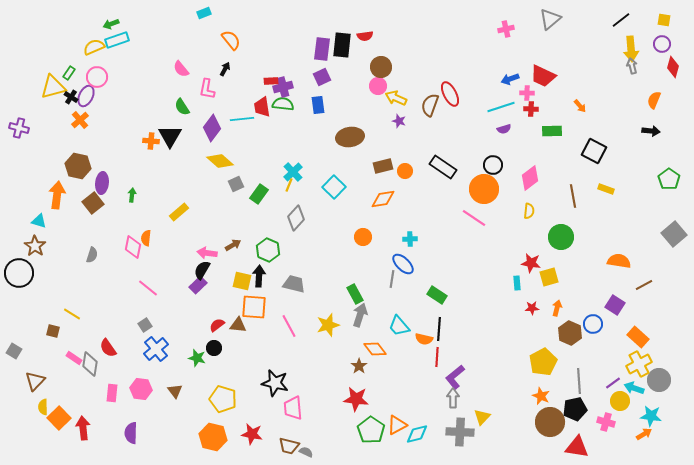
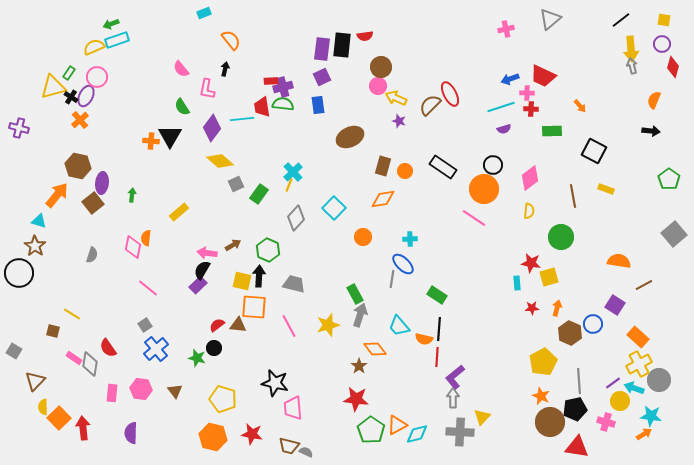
black arrow at (225, 69): rotated 16 degrees counterclockwise
brown semicircle at (430, 105): rotated 25 degrees clockwise
brown ellipse at (350, 137): rotated 16 degrees counterclockwise
brown rectangle at (383, 166): rotated 60 degrees counterclockwise
cyan square at (334, 187): moved 21 px down
orange arrow at (57, 195): rotated 32 degrees clockwise
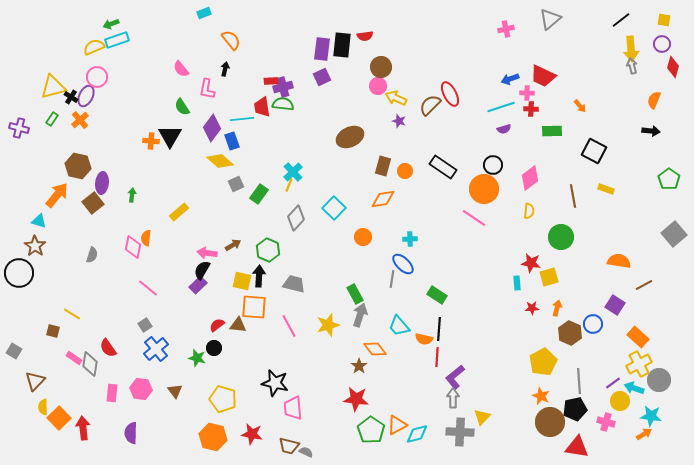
green rectangle at (69, 73): moved 17 px left, 46 px down
blue rectangle at (318, 105): moved 86 px left, 36 px down; rotated 12 degrees counterclockwise
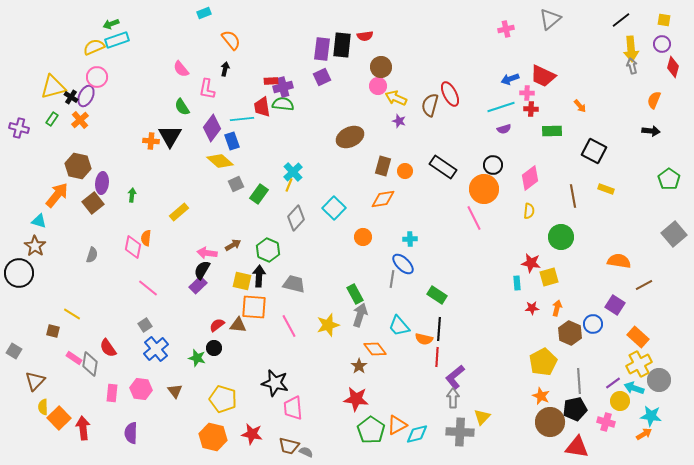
brown semicircle at (430, 105): rotated 30 degrees counterclockwise
pink line at (474, 218): rotated 30 degrees clockwise
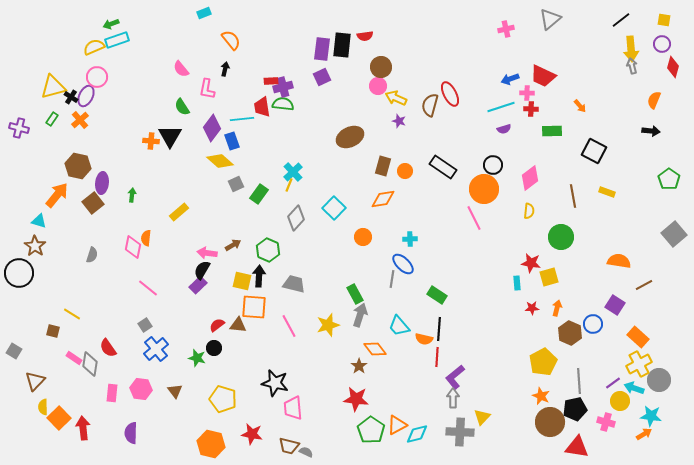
yellow rectangle at (606, 189): moved 1 px right, 3 px down
orange hexagon at (213, 437): moved 2 px left, 7 px down
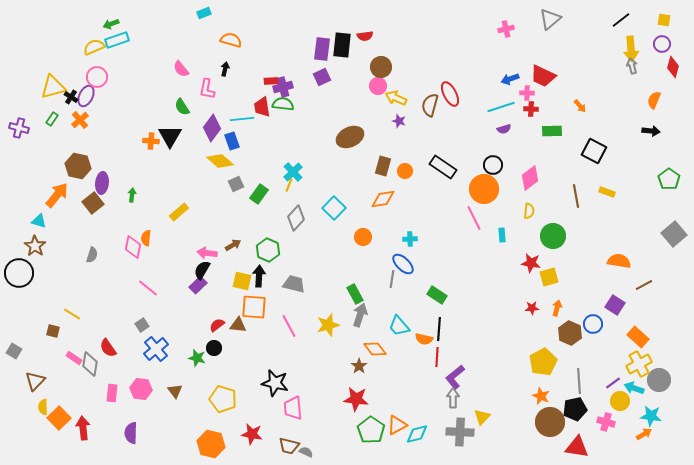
orange semicircle at (231, 40): rotated 35 degrees counterclockwise
brown line at (573, 196): moved 3 px right
green circle at (561, 237): moved 8 px left, 1 px up
cyan rectangle at (517, 283): moved 15 px left, 48 px up
gray square at (145, 325): moved 3 px left
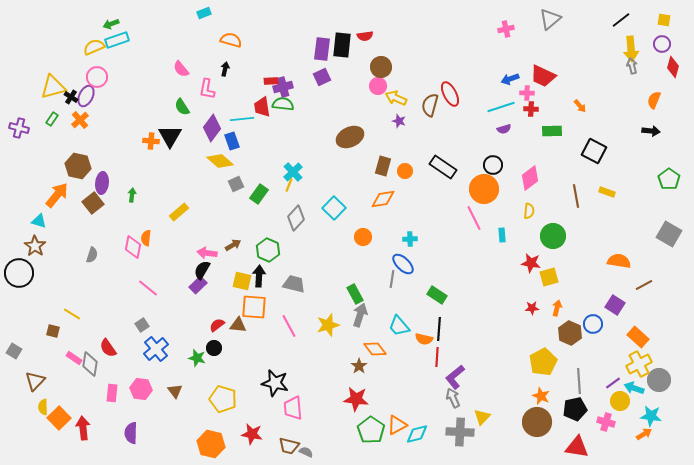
gray square at (674, 234): moved 5 px left; rotated 20 degrees counterclockwise
gray arrow at (453, 398): rotated 24 degrees counterclockwise
brown circle at (550, 422): moved 13 px left
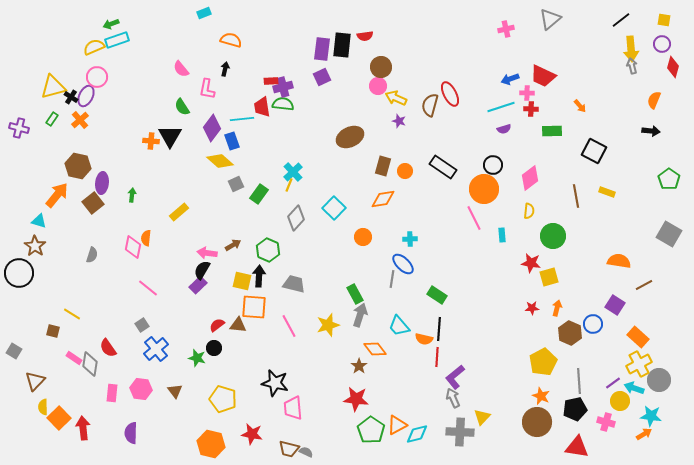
brown trapezoid at (289, 446): moved 3 px down
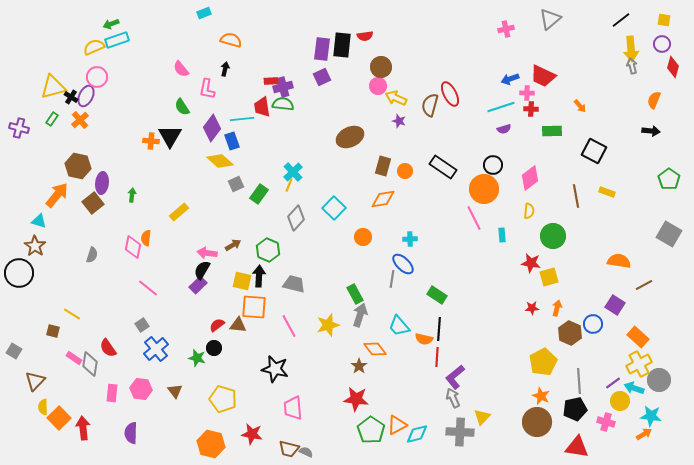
black star at (275, 383): moved 14 px up
